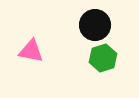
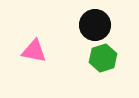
pink triangle: moved 3 px right
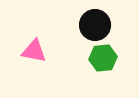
green hexagon: rotated 12 degrees clockwise
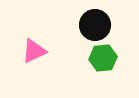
pink triangle: rotated 36 degrees counterclockwise
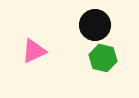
green hexagon: rotated 20 degrees clockwise
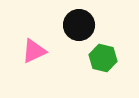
black circle: moved 16 px left
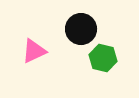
black circle: moved 2 px right, 4 px down
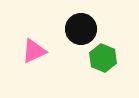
green hexagon: rotated 8 degrees clockwise
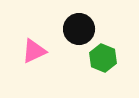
black circle: moved 2 px left
